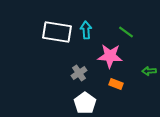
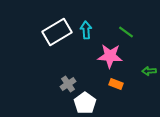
white rectangle: rotated 40 degrees counterclockwise
gray cross: moved 11 px left, 11 px down
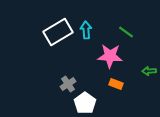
white rectangle: moved 1 px right
